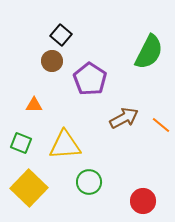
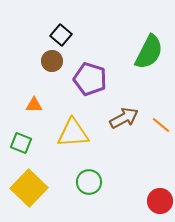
purple pentagon: rotated 16 degrees counterclockwise
yellow triangle: moved 8 px right, 12 px up
red circle: moved 17 px right
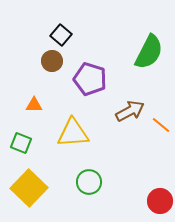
brown arrow: moved 6 px right, 7 px up
